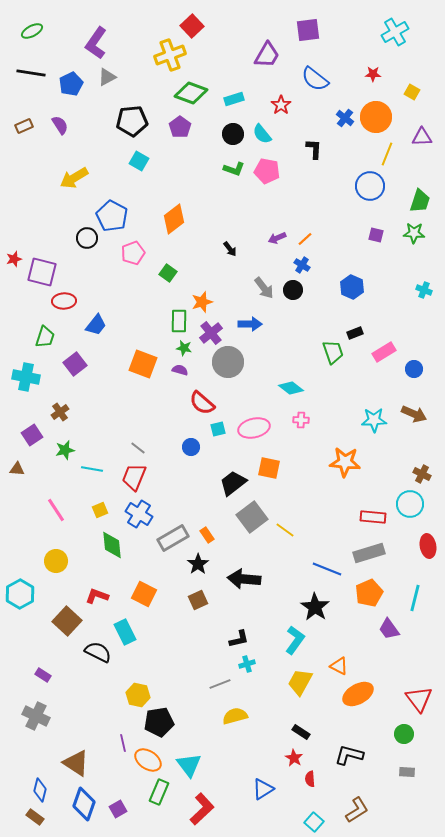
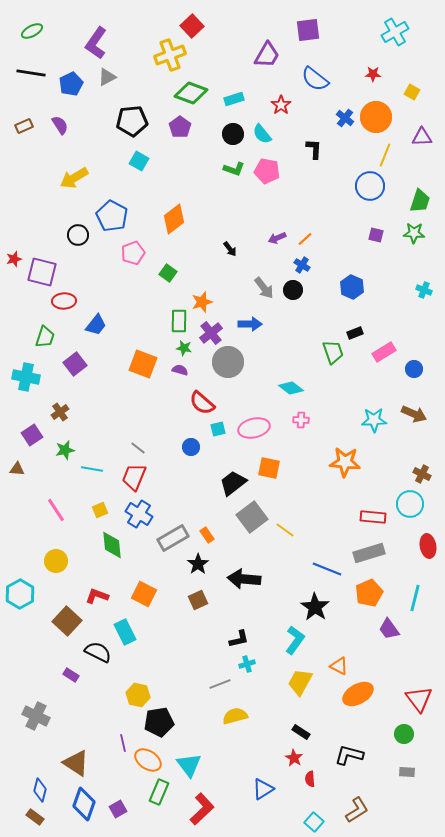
yellow line at (387, 154): moved 2 px left, 1 px down
black circle at (87, 238): moved 9 px left, 3 px up
purple rectangle at (43, 675): moved 28 px right
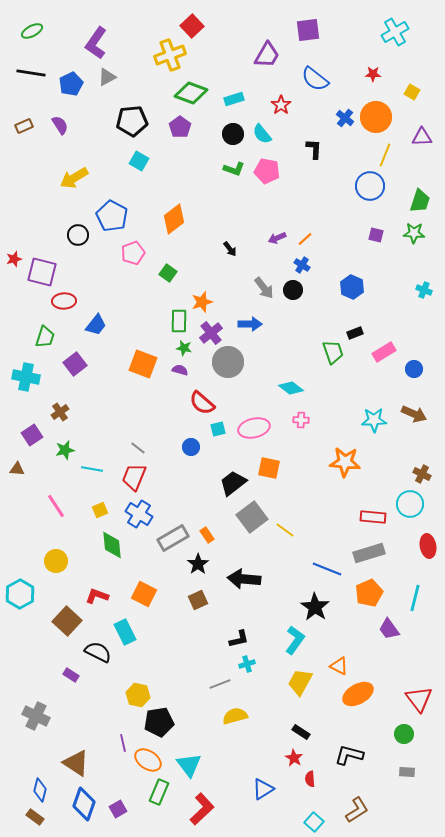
pink line at (56, 510): moved 4 px up
